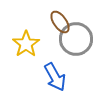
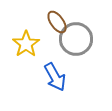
brown ellipse: moved 3 px left
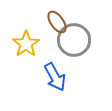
gray circle: moved 2 px left, 1 px down
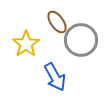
gray circle: moved 7 px right
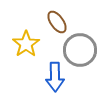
gray circle: moved 1 px left, 10 px down
blue arrow: rotated 28 degrees clockwise
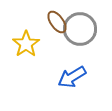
gray circle: moved 21 px up
blue arrow: moved 17 px right; rotated 60 degrees clockwise
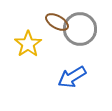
brown ellipse: rotated 25 degrees counterclockwise
yellow star: moved 2 px right
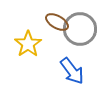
blue arrow: moved 6 px up; rotated 96 degrees counterclockwise
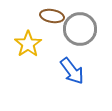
brown ellipse: moved 5 px left, 6 px up; rotated 20 degrees counterclockwise
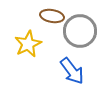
gray circle: moved 2 px down
yellow star: rotated 8 degrees clockwise
